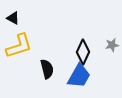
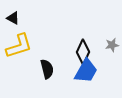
blue trapezoid: moved 7 px right, 5 px up
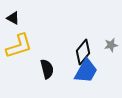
gray star: moved 1 px left
black diamond: rotated 15 degrees clockwise
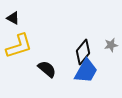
black semicircle: rotated 36 degrees counterclockwise
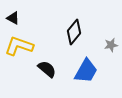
yellow L-shape: rotated 144 degrees counterclockwise
black diamond: moved 9 px left, 20 px up
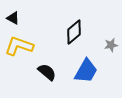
black diamond: rotated 10 degrees clockwise
black semicircle: moved 3 px down
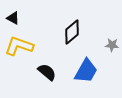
black diamond: moved 2 px left
gray star: moved 1 px right; rotated 16 degrees clockwise
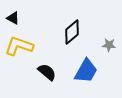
gray star: moved 3 px left
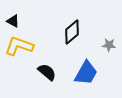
black triangle: moved 3 px down
blue trapezoid: moved 2 px down
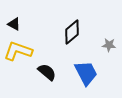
black triangle: moved 1 px right, 3 px down
yellow L-shape: moved 1 px left, 5 px down
blue trapezoid: rotated 56 degrees counterclockwise
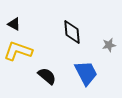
black diamond: rotated 55 degrees counterclockwise
gray star: rotated 16 degrees counterclockwise
black semicircle: moved 4 px down
